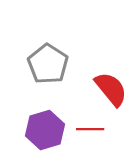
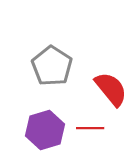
gray pentagon: moved 4 px right, 2 px down
red line: moved 1 px up
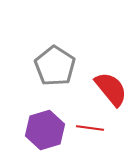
gray pentagon: moved 3 px right
red line: rotated 8 degrees clockwise
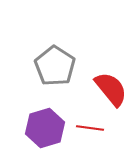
purple hexagon: moved 2 px up
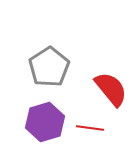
gray pentagon: moved 6 px left, 1 px down; rotated 6 degrees clockwise
purple hexagon: moved 6 px up
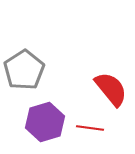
gray pentagon: moved 25 px left, 3 px down
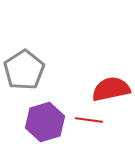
red semicircle: rotated 63 degrees counterclockwise
red line: moved 1 px left, 8 px up
